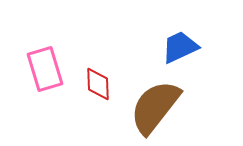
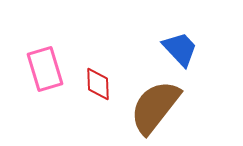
blue trapezoid: moved 2 px down; rotated 72 degrees clockwise
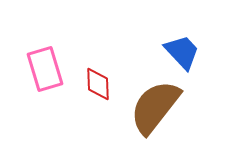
blue trapezoid: moved 2 px right, 3 px down
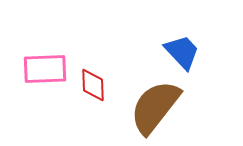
pink rectangle: rotated 75 degrees counterclockwise
red diamond: moved 5 px left, 1 px down
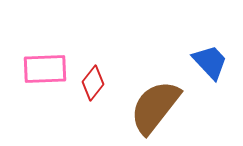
blue trapezoid: moved 28 px right, 10 px down
red diamond: moved 2 px up; rotated 40 degrees clockwise
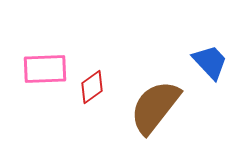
red diamond: moved 1 px left, 4 px down; rotated 16 degrees clockwise
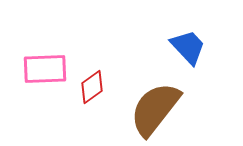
blue trapezoid: moved 22 px left, 15 px up
brown semicircle: moved 2 px down
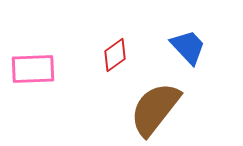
pink rectangle: moved 12 px left
red diamond: moved 23 px right, 32 px up
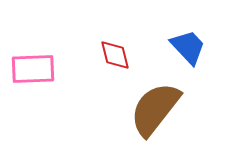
red diamond: rotated 68 degrees counterclockwise
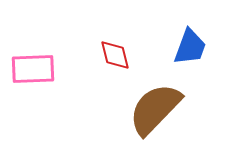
blue trapezoid: moved 2 px right; rotated 63 degrees clockwise
brown semicircle: rotated 6 degrees clockwise
